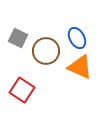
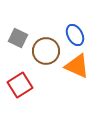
blue ellipse: moved 2 px left, 3 px up
orange triangle: moved 3 px left, 1 px up
red square: moved 2 px left, 5 px up; rotated 25 degrees clockwise
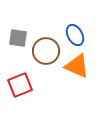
gray square: rotated 18 degrees counterclockwise
red square: rotated 10 degrees clockwise
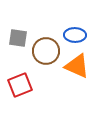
blue ellipse: rotated 60 degrees counterclockwise
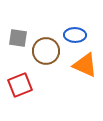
orange triangle: moved 8 px right, 1 px up
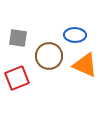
brown circle: moved 3 px right, 5 px down
red square: moved 3 px left, 7 px up
